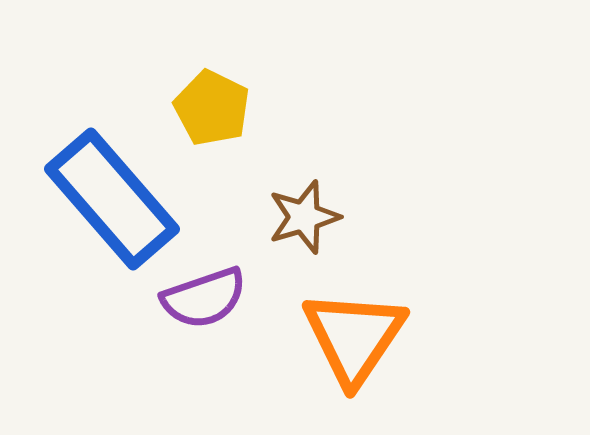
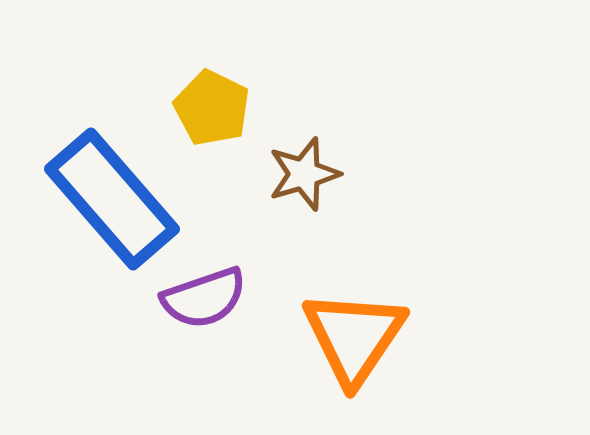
brown star: moved 43 px up
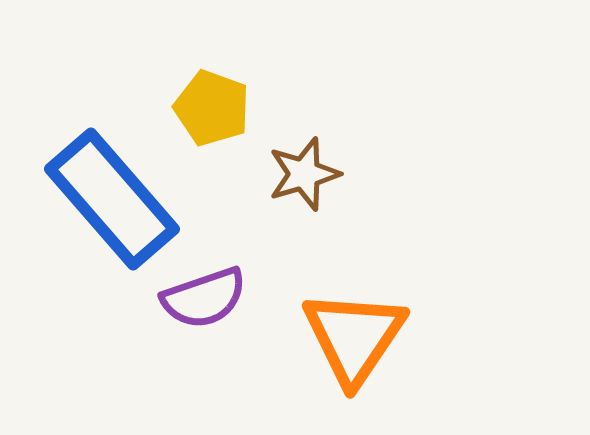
yellow pentagon: rotated 6 degrees counterclockwise
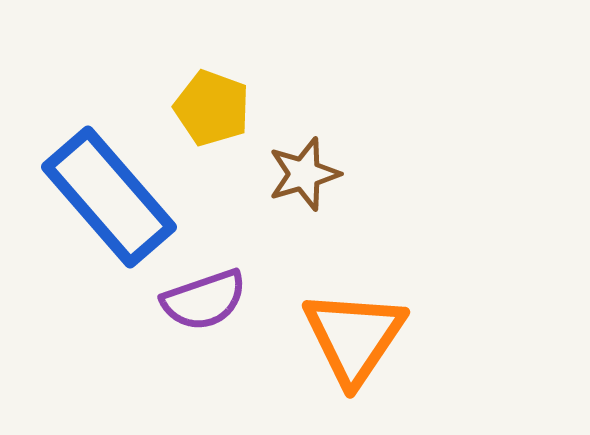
blue rectangle: moved 3 px left, 2 px up
purple semicircle: moved 2 px down
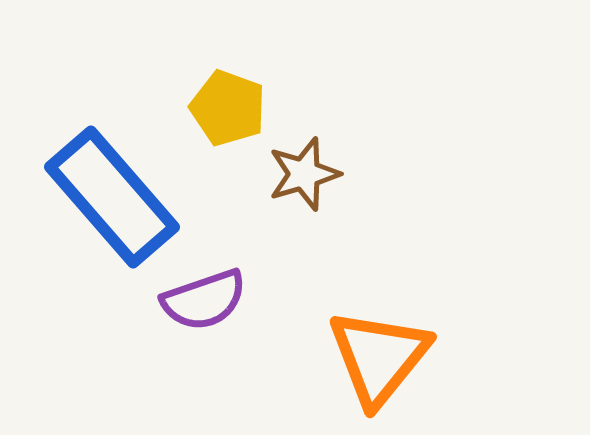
yellow pentagon: moved 16 px right
blue rectangle: moved 3 px right
orange triangle: moved 25 px right, 20 px down; rotated 5 degrees clockwise
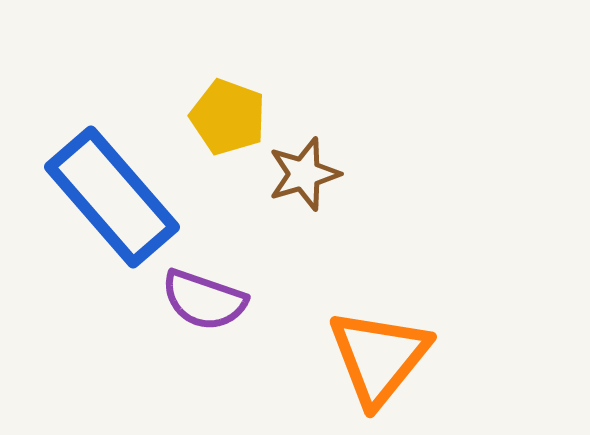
yellow pentagon: moved 9 px down
purple semicircle: rotated 38 degrees clockwise
